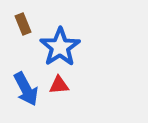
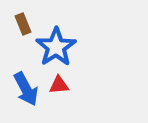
blue star: moved 4 px left
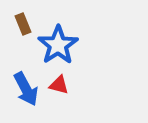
blue star: moved 2 px right, 2 px up
red triangle: rotated 20 degrees clockwise
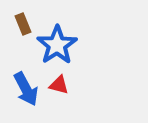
blue star: moved 1 px left
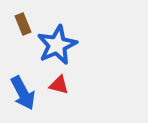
blue star: rotated 9 degrees clockwise
blue arrow: moved 3 px left, 4 px down
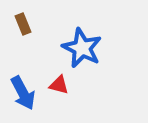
blue star: moved 25 px right, 3 px down; rotated 21 degrees counterclockwise
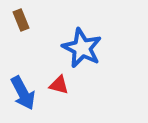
brown rectangle: moved 2 px left, 4 px up
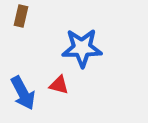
brown rectangle: moved 4 px up; rotated 35 degrees clockwise
blue star: rotated 27 degrees counterclockwise
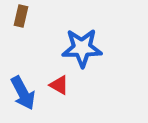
red triangle: rotated 15 degrees clockwise
